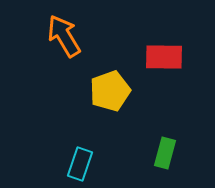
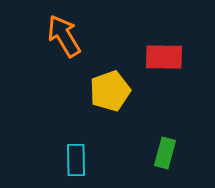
cyan rectangle: moved 4 px left, 4 px up; rotated 20 degrees counterclockwise
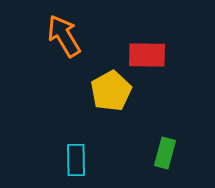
red rectangle: moved 17 px left, 2 px up
yellow pentagon: moved 1 px right; rotated 9 degrees counterclockwise
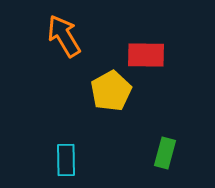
red rectangle: moved 1 px left
cyan rectangle: moved 10 px left
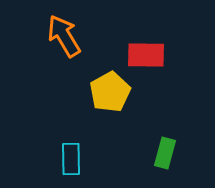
yellow pentagon: moved 1 px left, 1 px down
cyan rectangle: moved 5 px right, 1 px up
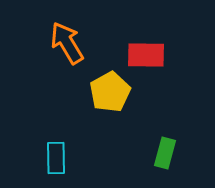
orange arrow: moved 3 px right, 7 px down
cyan rectangle: moved 15 px left, 1 px up
